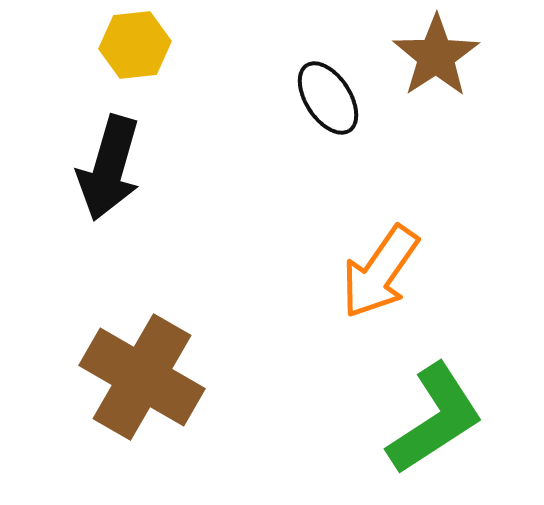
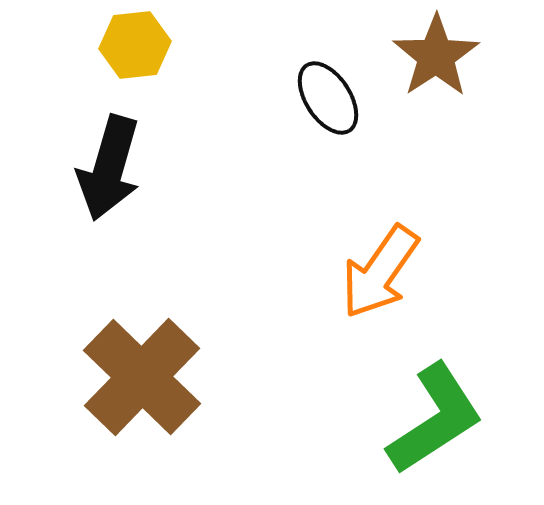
brown cross: rotated 14 degrees clockwise
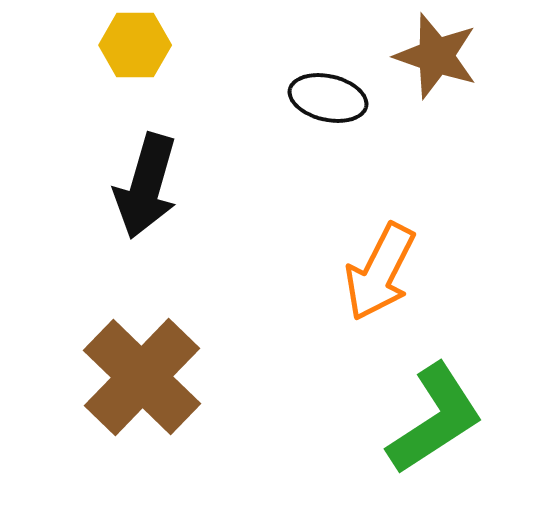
yellow hexagon: rotated 6 degrees clockwise
brown star: rotated 20 degrees counterclockwise
black ellipse: rotated 44 degrees counterclockwise
black arrow: moved 37 px right, 18 px down
orange arrow: rotated 8 degrees counterclockwise
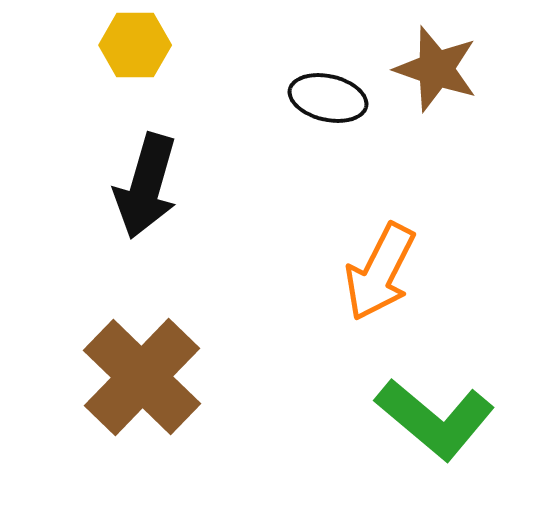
brown star: moved 13 px down
green L-shape: rotated 73 degrees clockwise
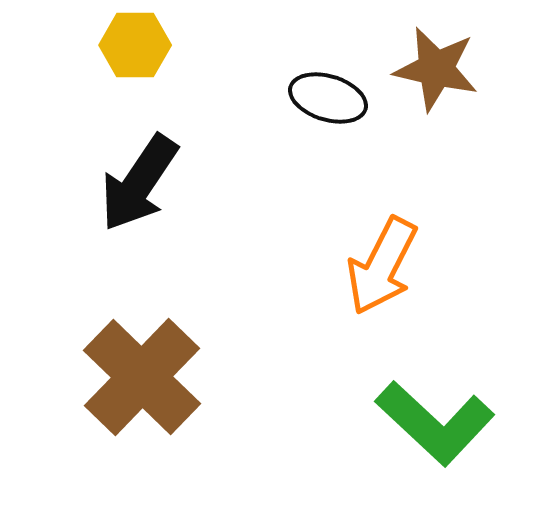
brown star: rotated 6 degrees counterclockwise
black ellipse: rotated 4 degrees clockwise
black arrow: moved 7 px left, 3 px up; rotated 18 degrees clockwise
orange arrow: moved 2 px right, 6 px up
green L-shape: moved 4 px down; rotated 3 degrees clockwise
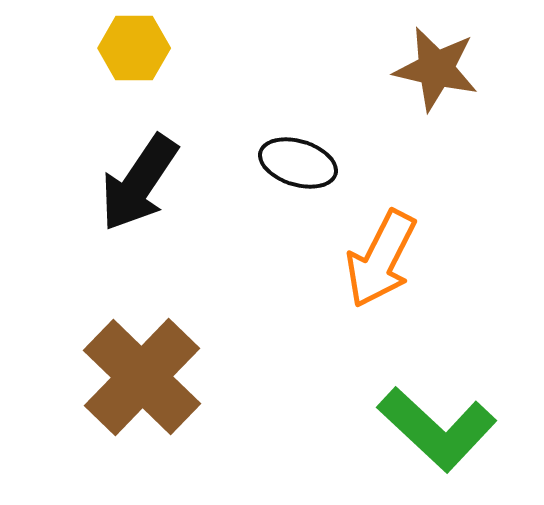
yellow hexagon: moved 1 px left, 3 px down
black ellipse: moved 30 px left, 65 px down
orange arrow: moved 1 px left, 7 px up
green L-shape: moved 2 px right, 6 px down
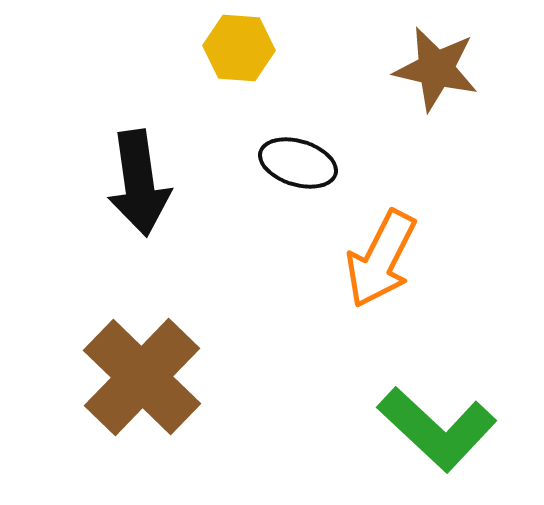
yellow hexagon: moved 105 px right; rotated 4 degrees clockwise
black arrow: rotated 42 degrees counterclockwise
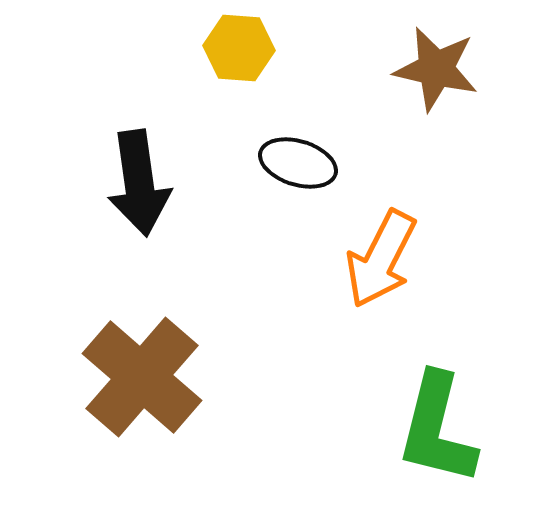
brown cross: rotated 3 degrees counterclockwise
green L-shape: rotated 61 degrees clockwise
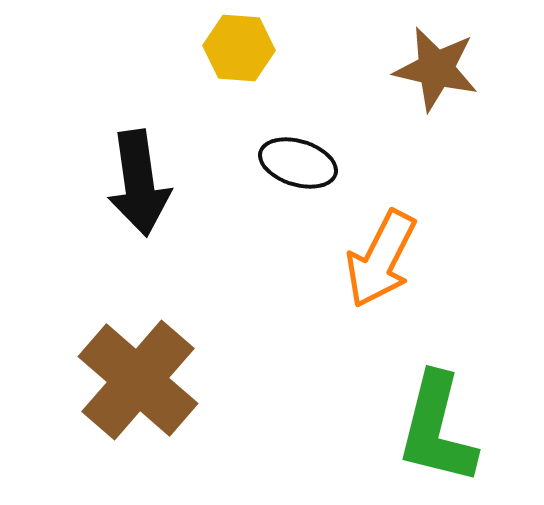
brown cross: moved 4 px left, 3 px down
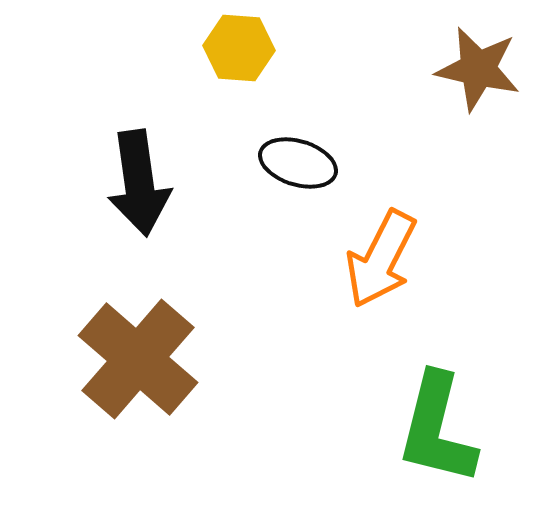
brown star: moved 42 px right
brown cross: moved 21 px up
